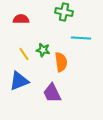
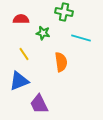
cyan line: rotated 12 degrees clockwise
green star: moved 17 px up
purple trapezoid: moved 13 px left, 11 px down
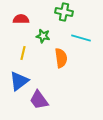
green star: moved 3 px down
yellow line: moved 1 px left, 1 px up; rotated 48 degrees clockwise
orange semicircle: moved 4 px up
blue triangle: rotated 15 degrees counterclockwise
purple trapezoid: moved 4 px up; rotated 10 degrees counterclockwise
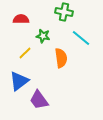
cyan line: rotated 24 degrees clockwise
yellow line: moved 2 px right; rotated 32 degrees clockwise
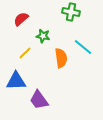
green cross: moved 7 px right
red semicircle: rotated 42 degrees counterclockwise
cyan line: moved 2 px right, 9 px down
blue triangle: moved 3 px left; rotated 35 degrees clockwise
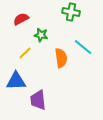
red semicircle: rotated 14 degrees clockwise
green star: moved 2 px left, 1 px up
purple trapezoid: moved 1 px left; rotated 30 degrees clockwise
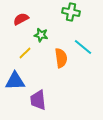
blue triangle: moved 1 px left
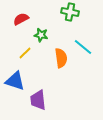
green cross: moved 1 px left
blue triangle: rotated 20 degrees clockwise
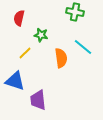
green cross: moved 5 px right
red semicircle: moved 2 px left, 1 px up; rotated 49 degrees counterclockwise
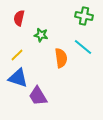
green cross: moved 9 px right, 4 px down
yellow line: moved 8 px left, 2 px down
blue triangle: moved 3 px right, 3 px up
purple trapezoid: moved 4 px up; rotated 25 degrees counterclockwise
